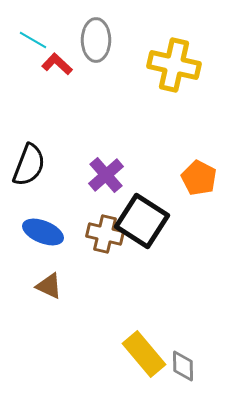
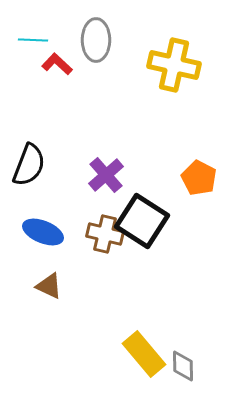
cyan line: rotated 28 degrees counterclockwise
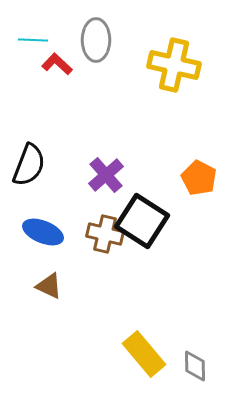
gray diamond: moved 12 px right
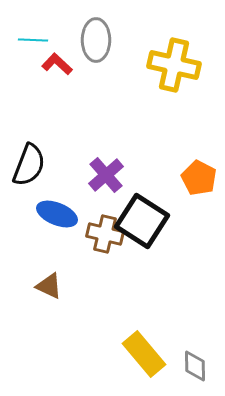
blue ellipse: moved 14 px right, 18 px up
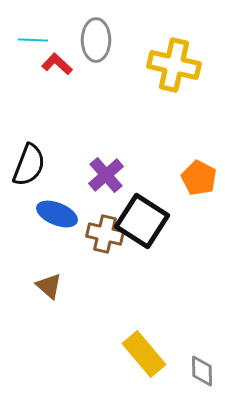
brown triangle: rotated 16 degrees clockwise
gray diamond: moved 7 px right, 5 px down
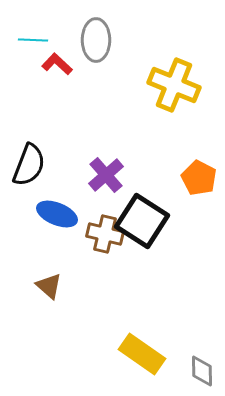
yellow cross: moved 20 px down; rotated 9 degrees clockwise
yellow rectangle: moved 2 px left; rotated 15 degrees counterclockwise
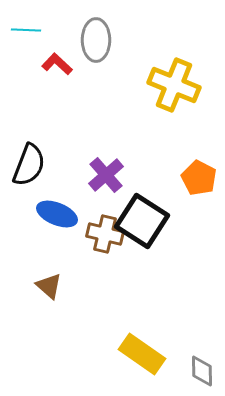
cyan line: moved 7 px left, 10 px up
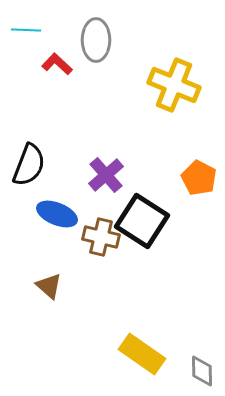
brown cross: moved 4 px left, 3 px down
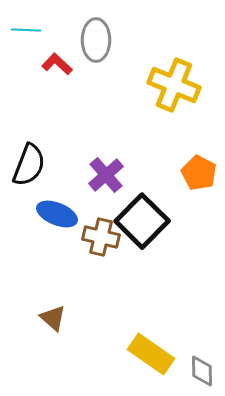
orange pentagon: moved 5 px up
black square: rotated 12 degrees clockwise
brown triangle: moved 4 px right, 32 px down
yellow rectangle: moved 9 px right
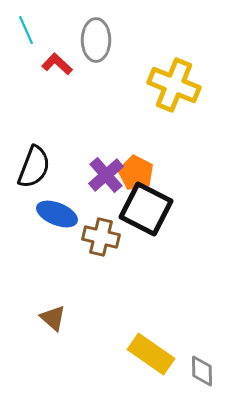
cyan line: rotated 64 degrees clockwise
black semicircle: moved 5 px right, 2 px down
orange pentagon: moved 63 px left
black square: moved 4 px right, 12 px up; rotated 18 degrees counterclockwise
